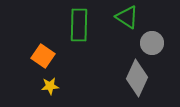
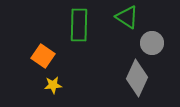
yellow star: moved 3 px right, 1 px up
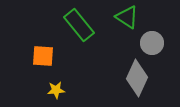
green rectangle: rotated 40 degrees counterclockwise
orange square: rotated 30 degrees counterclockwise
yellow star: moved 3 px right, 5 px down
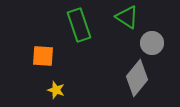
green rectangle: rotated 20 degrees clockwise
gray diamond: rotated 15 degrees clockwise
yellow star: rotated 24 degrees clockwise
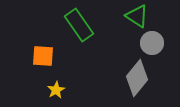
green triangle: moved 10 px right, 1 px up
green rectangle: rotated 16 degrees counterclockwise
yellow star: rotated 24 degrees clockwise
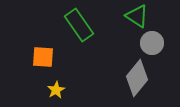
orange square: moved 1 px down
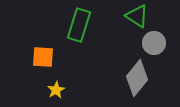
green rectangle: rotated 52 degrees clockwise
gray circle: moved 2 px right
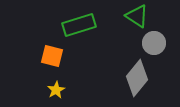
green rectangle: rotated 56 degrees clockwise
orange square: moved 9 px right, 1 px up; rotated 10 degrees clockwise
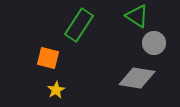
green rectangle: rotated 40 degrees counterclockwise
orange square: moved 4 px left, 2 px down
gray diamond: rotated 60 degrees clockwise
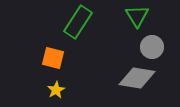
green triangle: rotated 25 degrees clockwise
green rectangle: moved 1 px left, 3 px up
gray circle: moved 2 px left, 4 px down
orange square: moved 5 px right
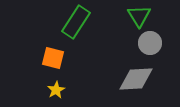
green triangle: moved 2 px right
green rectangle: moved 2 px left
gray circle: moved 2 px left, 4 px up
gray diamond: moved 1 px left, 1 px down; rotated 12 degrees counterclockwise
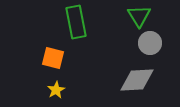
green rectangle: rotated 44 degrees counterclockwise
gray diamond: moved 1 px right, 1 px down
